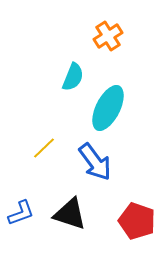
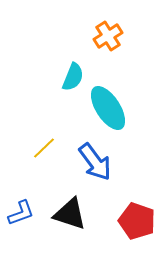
cyan ellipse: rotated 60 degrees counterclockwise
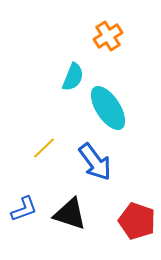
blue L-shape: moved 3 px right, 4 px up
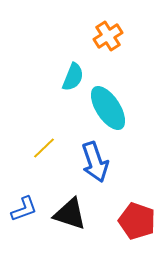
blue arrow: rotated 18 degrees clockwise
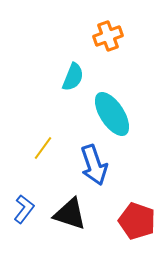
orange cross: rotated 12 degrees clockwise
cyan ellipse: moved 4 px right, 6 px down
yellow line: moved 1 px left; rotated 10 degrees counterclockwise
blue arrow: moved 1 px left, 3 px down
blue L-shape: rotated 32 degrees counterclockwise
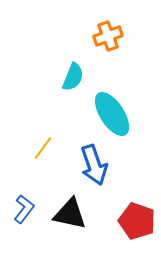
black triangle: rotated 6 degrees counterclockwise
